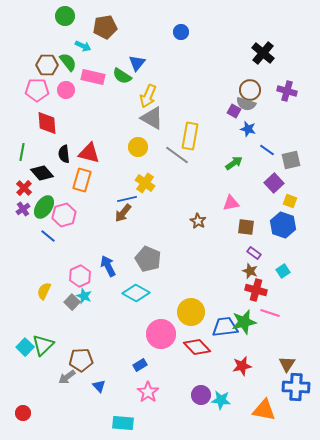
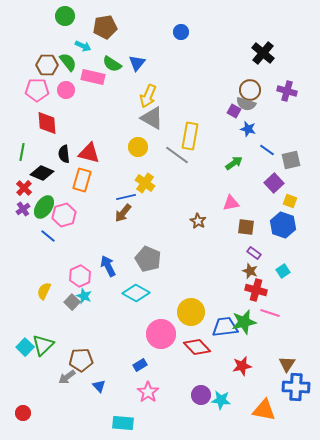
green semicircle at (122, 76): moved 10 px left, 12 px up
black diamond at (42, 173): rotated 25 degrees counterclockwise
blue line at (127, 199): moved 1 px left, 2 px up
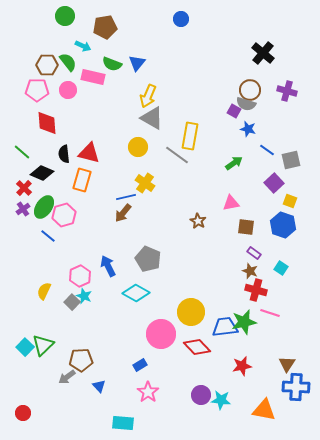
blue circle at (181, 32): moved 13 px up
green semicircle at (112, 64): rotated 12 degrees counterclockwise
pink circle at (66, 90): moved 2 px right
green line at (22, 152): rotated 60 degrees counterclockwise
cyan square at (283, 271): moved 2 px left, 3 px up; rotated 24 degrees counterclockwise
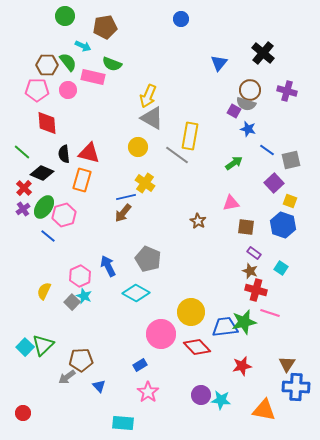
blue triangle at (137, 63): moved 82 px right
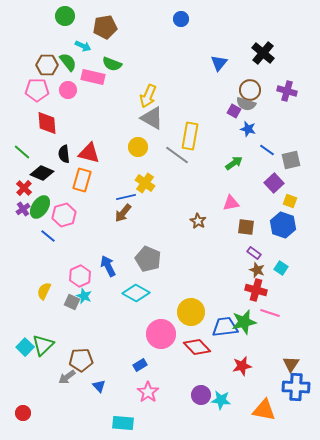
green ellipse at (44, 207): moved 4 px left
brown star at (250, 271): moved 7 px right, 1 px up
gray square at (72, 302): rotated 21 degrees counterclockwise
brown triangle at (287, 364): moved 4 px right
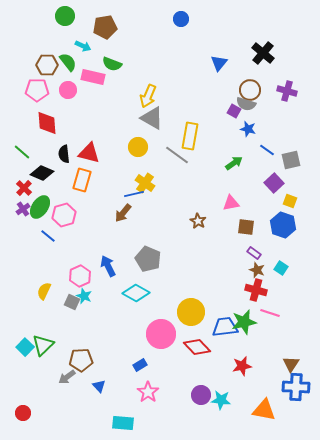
blue line at (126, 197): moved 8 px right, 3 px up
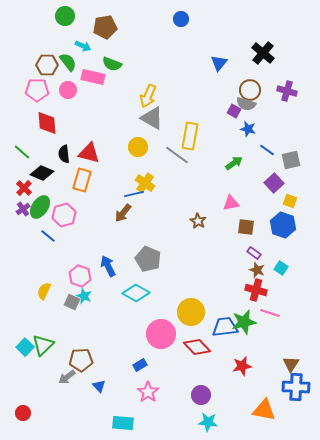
pink hexagon at (80, 276): rotated 15 degrees counterclockwise
cyan star at (221, 400): moved 13 px left, 22 px down
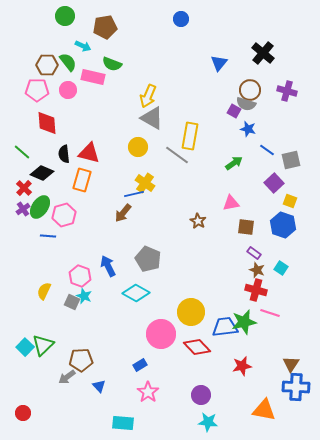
blue line at (48, 236): rotated 35 degrees counterclockwise
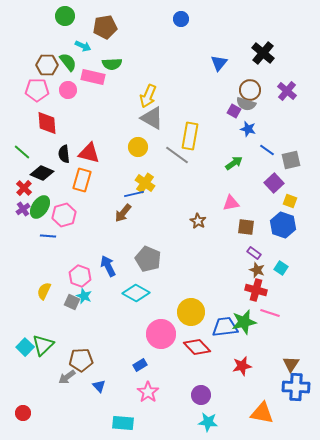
green semicircle at (112, 64): rotated 24 degrees counterclockwise
purple cross at (287, 91): rotated 24 degrees clockwise
orange triangle at (264, 410): moved 2 px left, 3 px down
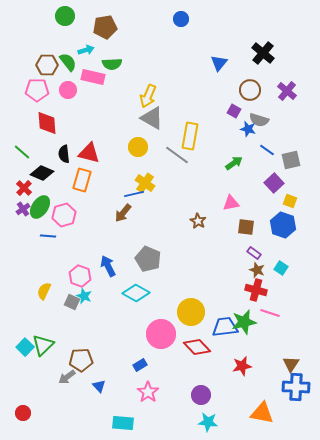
cyan arrow at (83, 46): moved 3 px right, 4 px down; rotated 42 degrees counterclockwise
gray semicircle at (246, 104): moved 13 px right, 16 px down
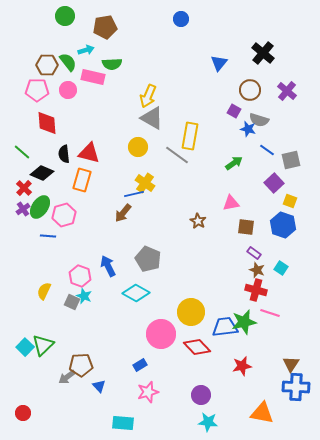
brown pentagon at (81, 360): moved 5 px down
pink star at (148, 392): rotated 20 degrees clockwise
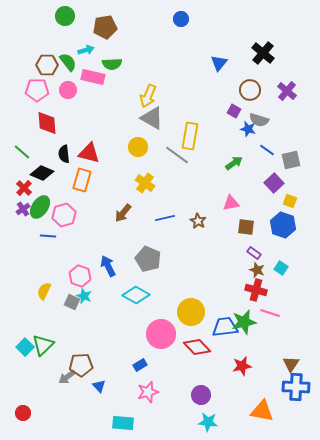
blue line at (134, 194): moved 31 px right, 24 px down
cyan diamond at (136, 293): moved 2 px down
orange triangle at (262, 413): moved 2 px up
